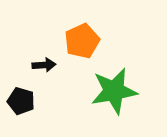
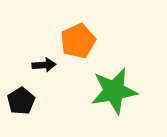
orange pentagon: moved 4 px left
black pentagon: rotated 24 degrees clockwise
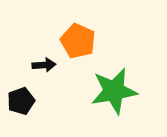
orange pentagon: rotated 24 degrees counterclockwise
black pentagon: rotated 12 degrees clockwise
